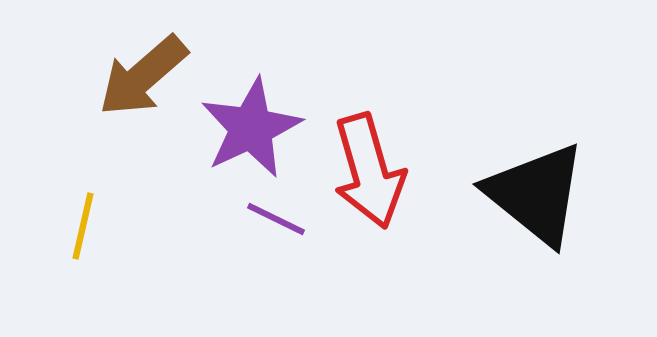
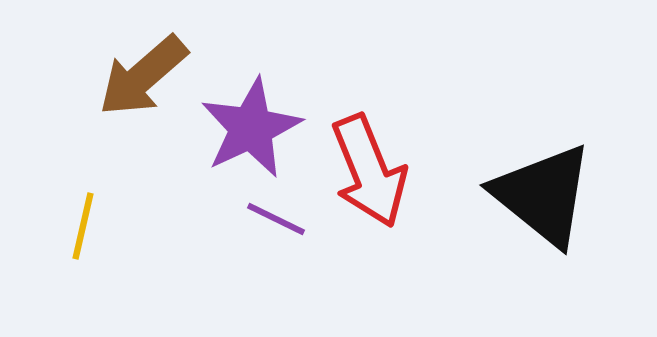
red arrow: rotated 6 degrees counterclockwise
black triangle: moved 7 px right, 1 px down
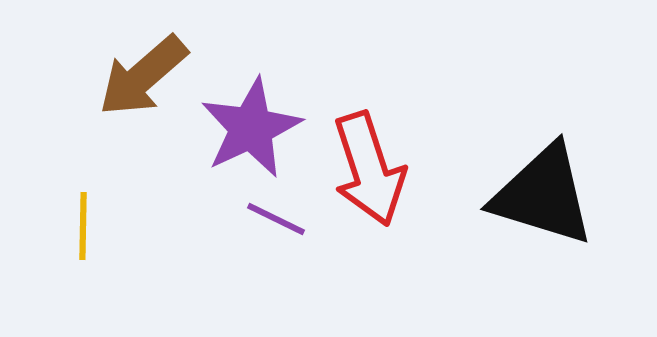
red arrow: moved 2 px up; rotated 4 degrees clockwise
black triangle: rotated 22 degrees counterclockwise
yellow line: rotated 12 degrees counterclockwise
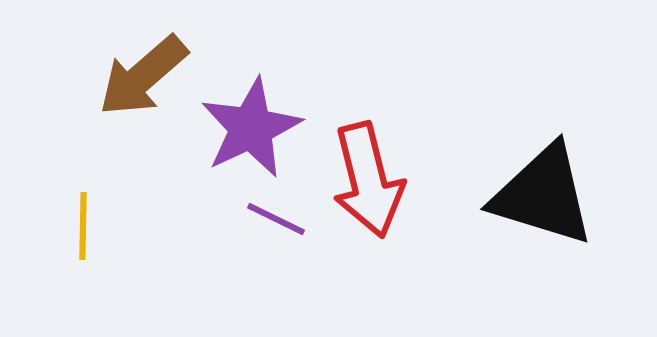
red arrow: moved 1 px left, 11 px down; rotated 4 degrees clockwise
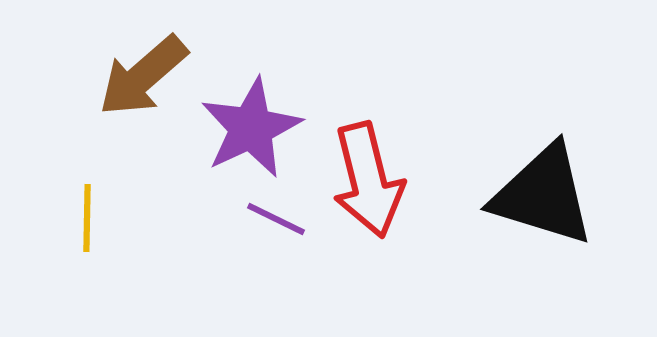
yellow line: moved 4 px right, 8 px up
